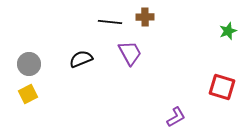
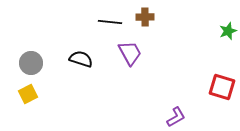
black semicircle: rotated 40 degrees clockwise
gray circle: moved 2 px right, 1 px up
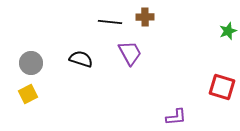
purple L-shape: rotated 25 degrees clockwise
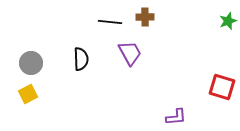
green star: moved 10 px up
black semicircle: rotated 70 degrees clockwise
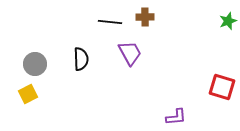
gray circle: moved 4 px right, 1 px down
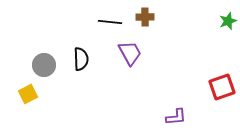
gray circle: moved 9 px right, 1 px down
red square: rotated 36 degrees counterclockwise
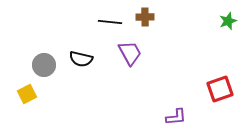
black semicircle: rotated 105 degrees clockwise
red square: moved 2 px left, 2 px down
yellow square: moved 1 px left
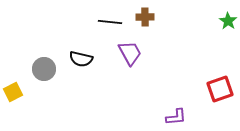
green star: rotated 18 degrees counterclockwise
gray circle: moved 4 px down
yellow square: moved 14 px left, 2 px up
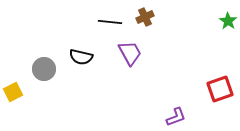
brown cross: rotated 24 degrees counterclockwise
black semicircle: moved 2 px up
purple L-shape: rotated 15 degrees counterclockwise
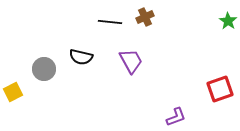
purple trapezoid: moved 1 px right, 8 px down
